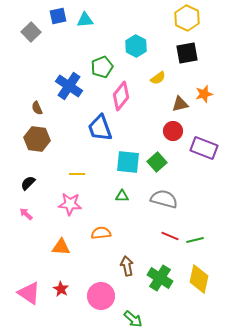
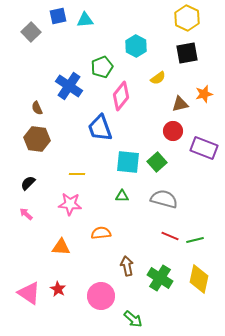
red star: moved 3 px left
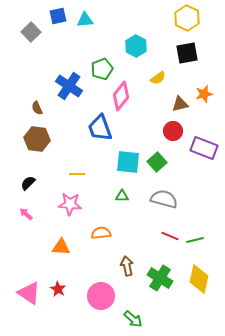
green pentagon: moved 2 px down
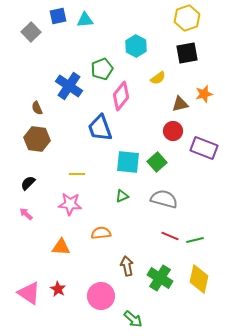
yellow hexagon: rotated 15 degrees clockwise
green triangle: rotated 24 degrees counterclockwise
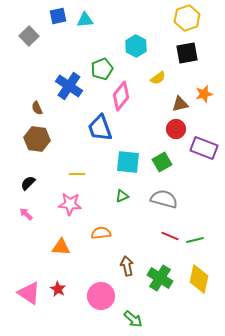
gray square: moved 2 px left, 4 px down
red circle: moved 3 px right, 2 px up
green square: moved 5 px right; rotated 12 degrees clockwise
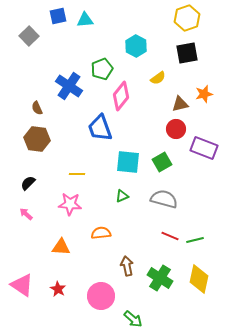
pink triangle: moved 7 px left, 8 px up
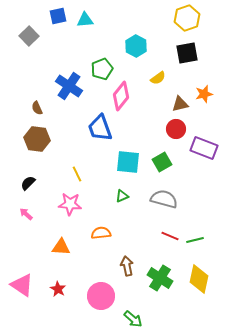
yellow line: rotated 63 degrees clockwise
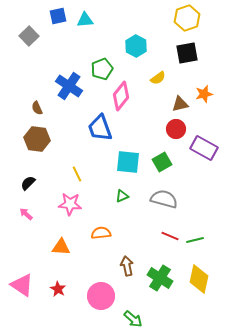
purple rectangle: rotated 8 degrees clockwise
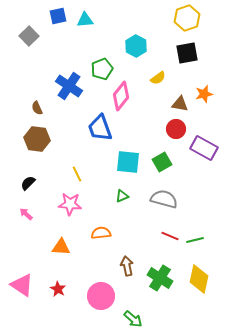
brown triangle: rotated 24 degrees clockwise
